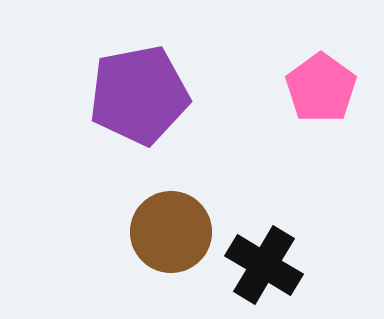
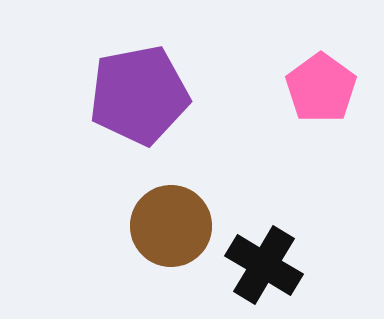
brown circle: moved 6 px up
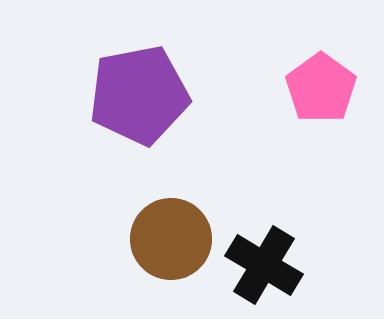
brown circle: moved 13 px down
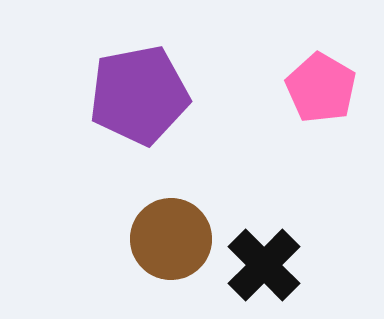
pink pentagon: rotated 6 degrees counterclockwise
black cross: rotated 14 degrees clockwise
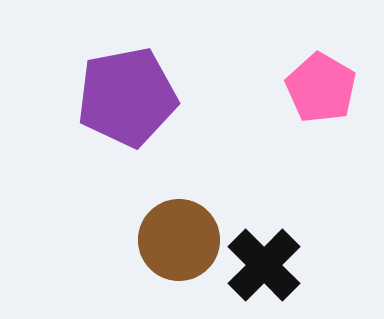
purple pentagon: moved 12 px left, 2 px down
brown circle: moved 8 px right, 1 px down
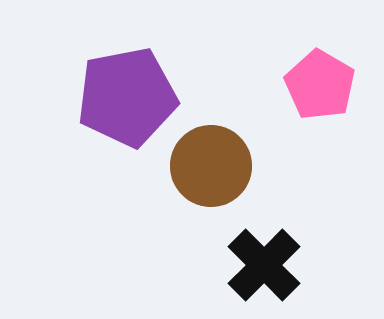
pink pentagon: moved 1 px left, 3 px up
brown circle: moved 32 px right, 74 px up
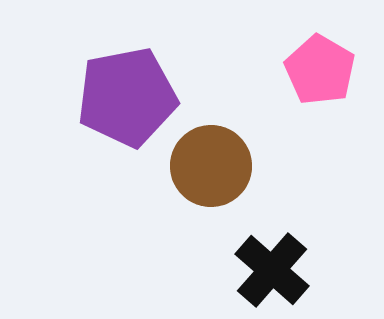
pink pentagon: moved 15 px up
black cross: moved 8 px right, 5 px down; rotated 4 degrees counterclockwise
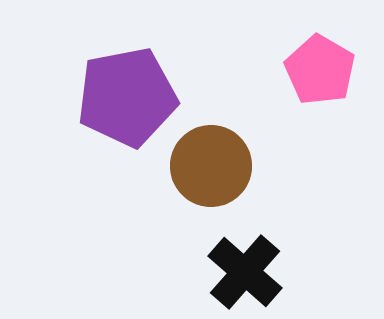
black cross: moved 27 px left, 2 px down
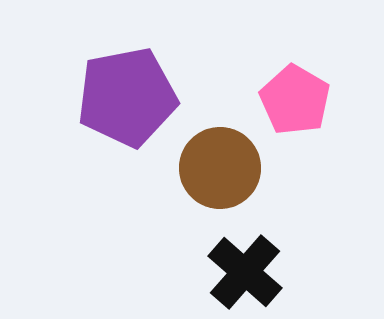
pink pentagon: moved 25 px left, 30 px down
brown circle: moved 9 px right, 2 px down
